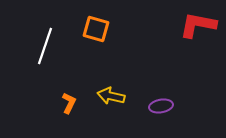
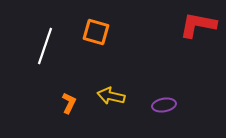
orange square: moved 3 px down
purple ellipse: moved 3 px right, 1 px up
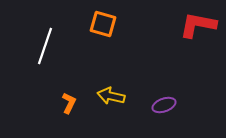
orange square: moved 7 px right, 8 px up
purple ellipse: rotated 10 degrees counterclockwise
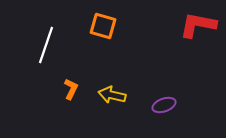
orange square: moved 2 px down
white line: moved 1 px right, 1 px up
yellow arrow: moved 1 px right, 1 px up
orange L-shape: moved 2 px right, 14 px up
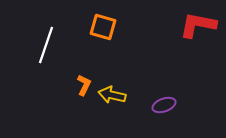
orange square: moved 1 px down
orange L-shape: moved 13 px right, 4 px up
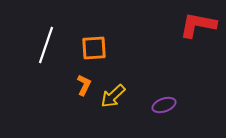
orange square: moved 9 px left, 21 px down; rotated 20 degrees counterclockwise
yellow arrow: moved 1 px right, 1 px down; rotated 56 degrees counterclockwise
